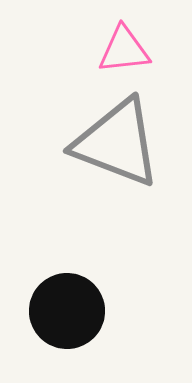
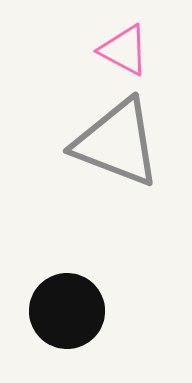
pink triangle: rotated 34 degrees clockwise
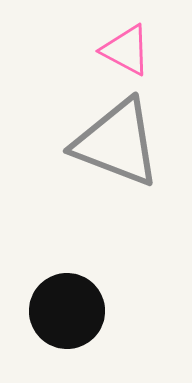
pink triangle: moved 2 px right
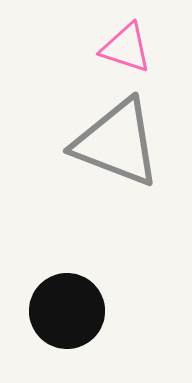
pink triangle: moved 2 px up; rotated 10 degrees counterclockwise
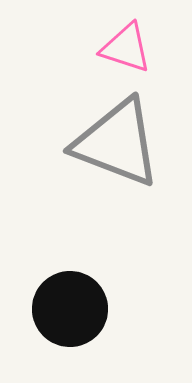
black circle: moved 3 px right, 2 px up
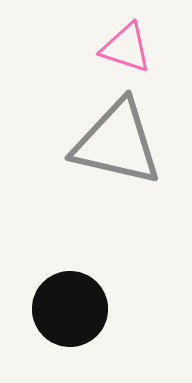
gray triangle: rotated 8 degrees counterclockwise
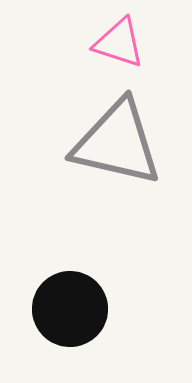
pink triangle: moved 7 px left, 5 px up
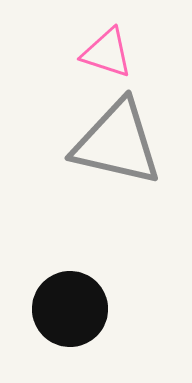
pink triangle: moved 12 px left, 10 px down
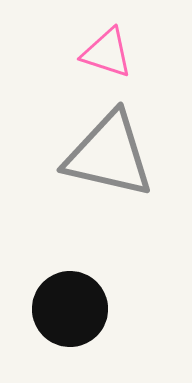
gray triangle: moved 8 px left, 12 px down
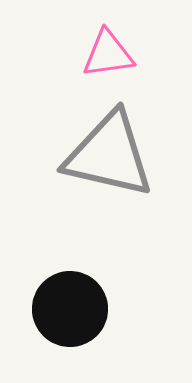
pink triangle: moved 1 px right, 1 px down; rotated 26 degrees counterclockwise
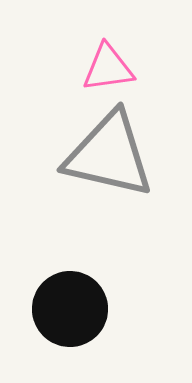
pink triangle: moved 14 px down
